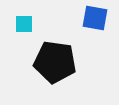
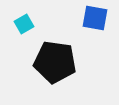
cyan square: rotated 30 degrees counterclockwise
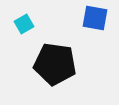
black pentagon: moved 2 px down
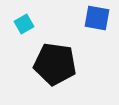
blue square: moved 2 px right
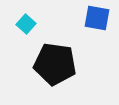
cyan square: moved 2 px right; rotated 18 degrees counterclockwise
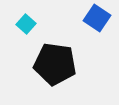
blue square: rotated 24 degrees clockwise
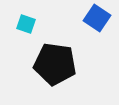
cyan square: rotated 24 degrees counterclockwise
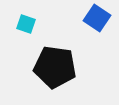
black pentagon: moved 3 px down
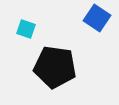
cyan square: moved 5 px down
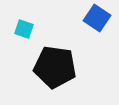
cyan square: moved 2 px left
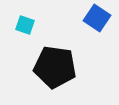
cyan square: moved 1 px right, 4 px up
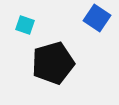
black pentagon: moved 2 px left, 4 px up; rotated 24 degrees counterclockwise
